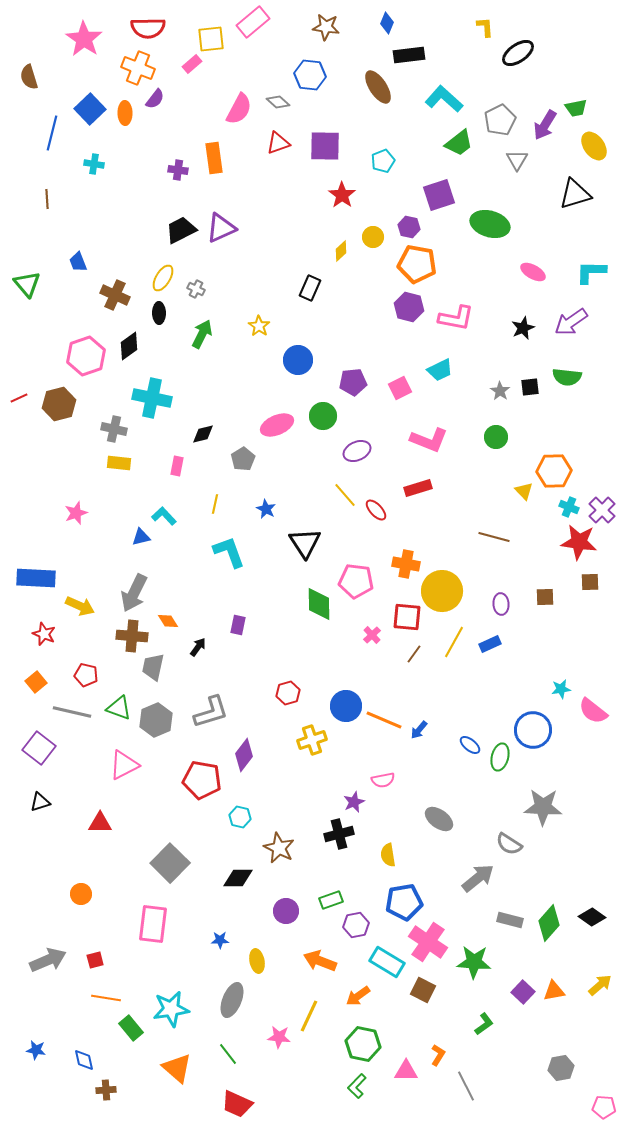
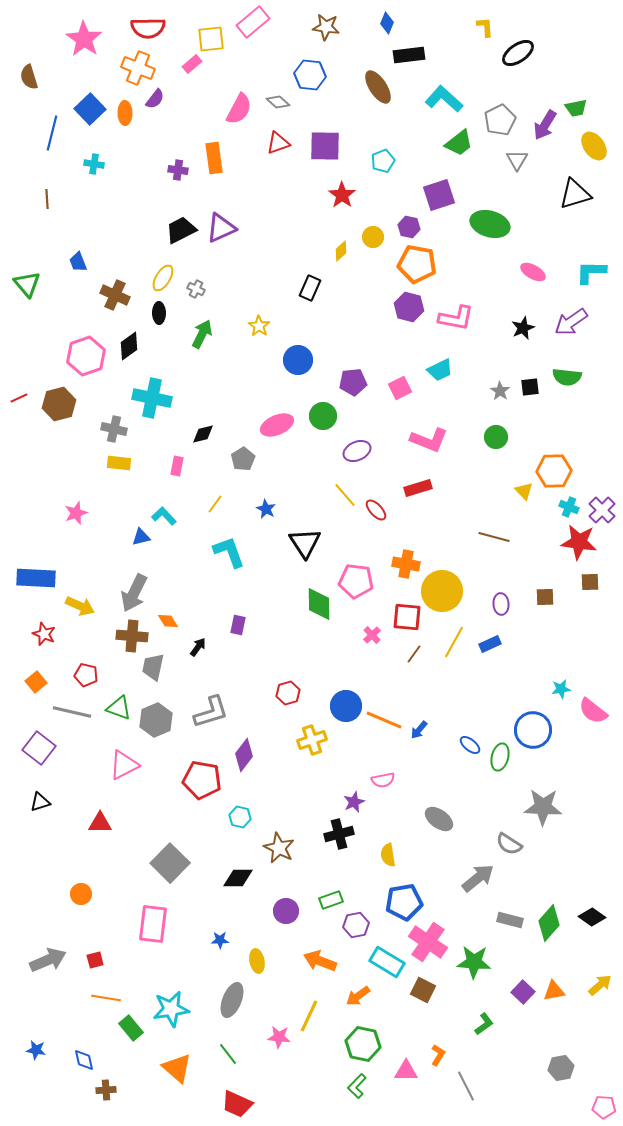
yellow line at (215, 504): rotated 24 degrees clockwise
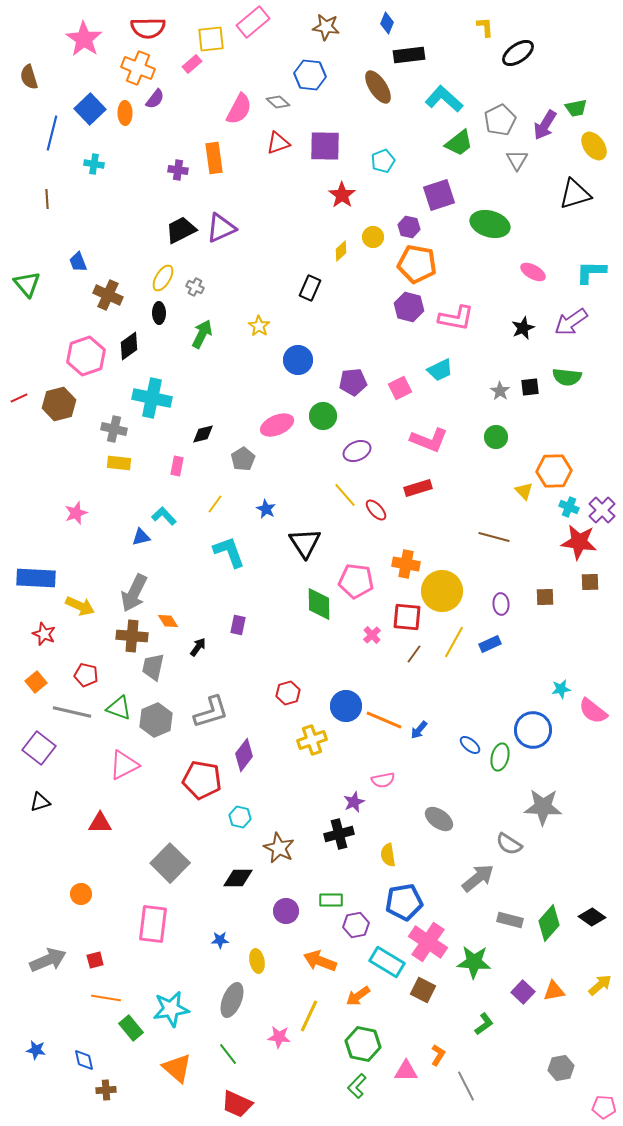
gray cross at (196, 289): moved 1 px left, 2 px up
brown cross at (115, 295): moved 7 px left
green rectangle at (331, 900): rotated 20 degrees clockwise
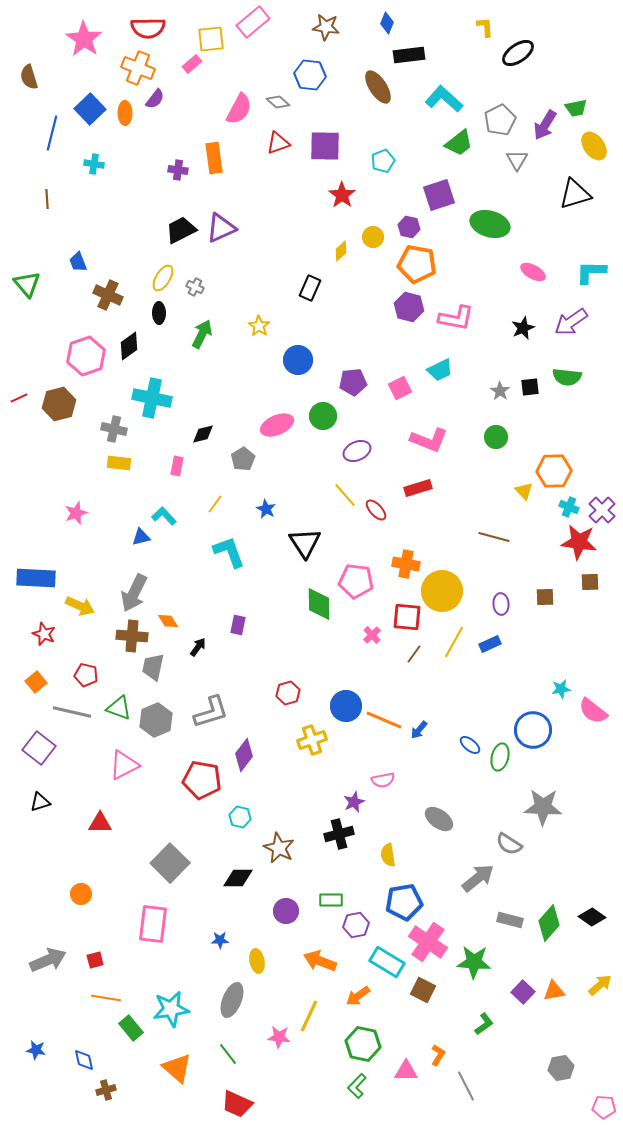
brown cross at (106, 1090): rotated 12 degrees counterclockwise
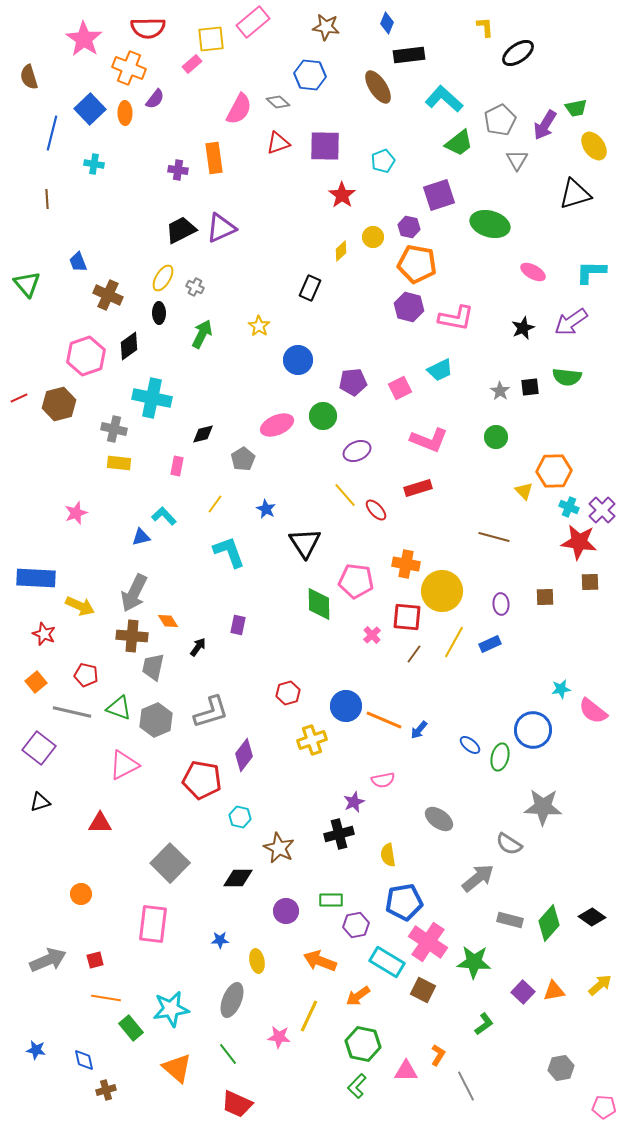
orange cross at (138, 68): moved 9 px left
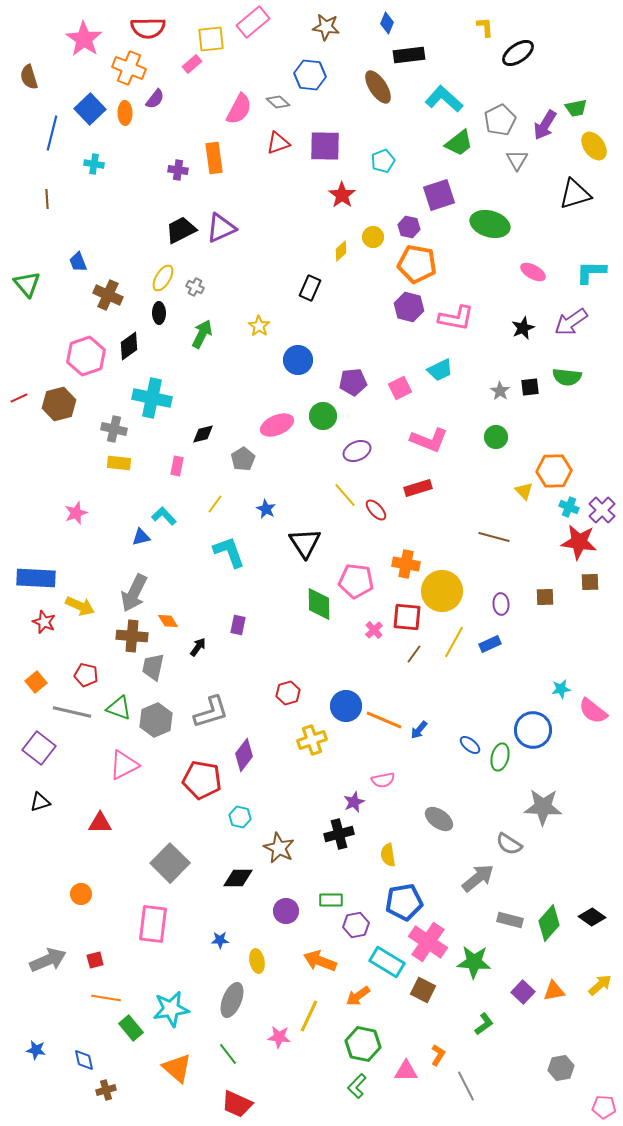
red star at (44, 634): moved 12 px up
pink cross at (372, 635): moved 2 px right, 5 px up
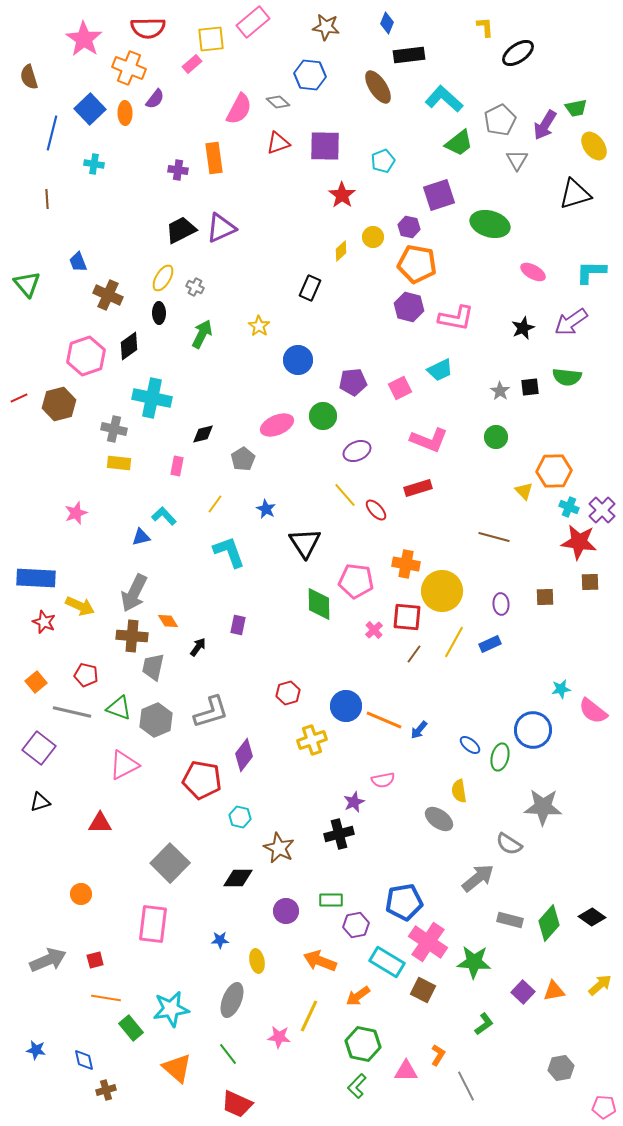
yellow semicircle at (388, 855): moved 71 px right, 64 px up
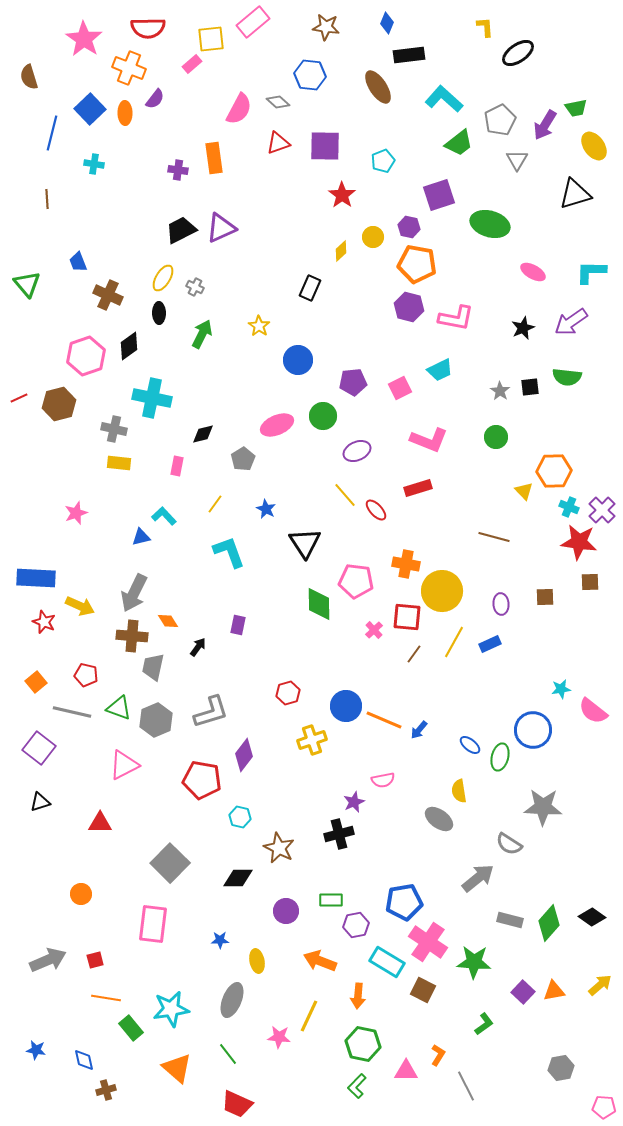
orange arrow at (358, 996): rotated 50 degrees counterclockwise
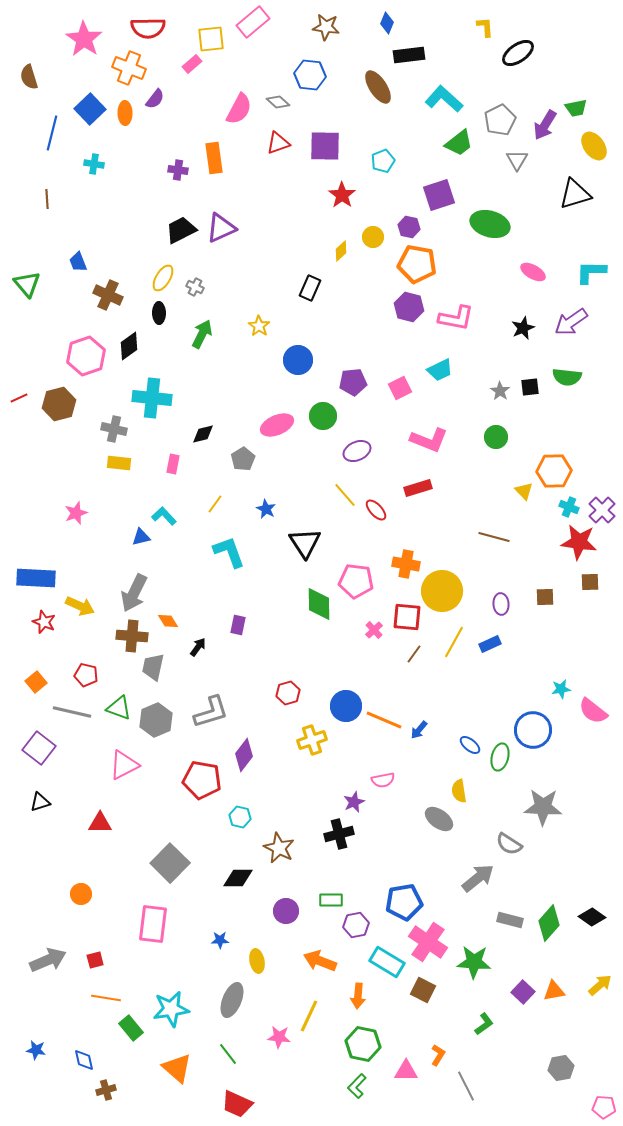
cyan cross at (152, 398): rotated 6 degrees counterclockwise
pink rectangle at (177, 466): moved 4 px left, 2 px up
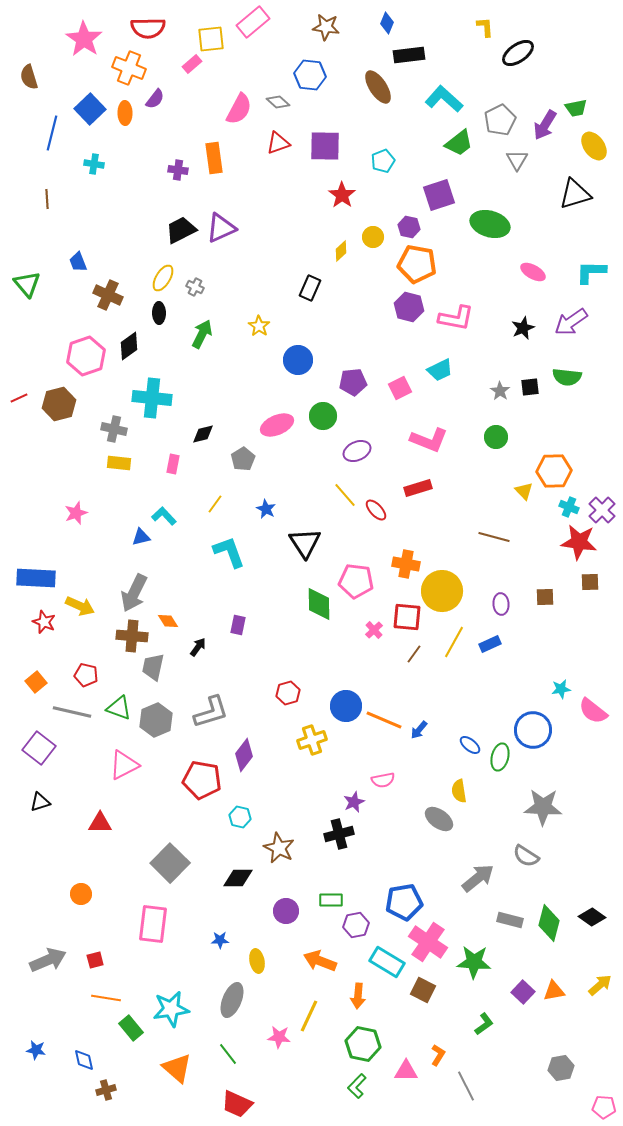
gray semicircle at (509, 844): moved 17 px right, 12 px down
green diamond at (549, 923): rotated 27 degrees counterclockwise
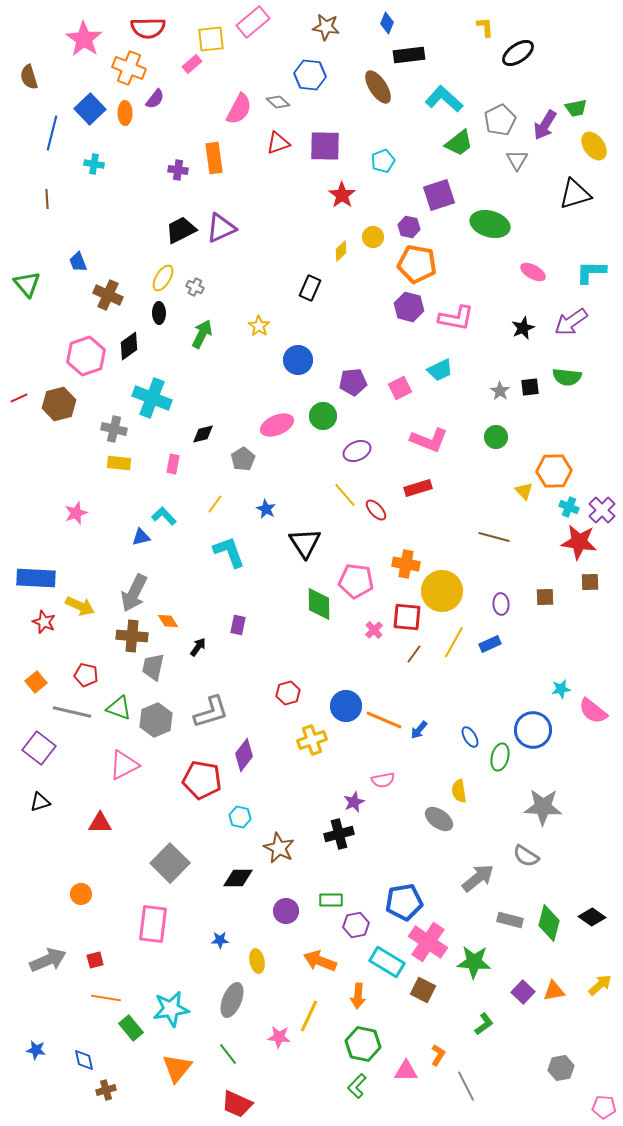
cyan cross at (152, 398): rotated 15 degrees clockwise
blue ellipse at (470, 745): moved 8 px up; rotated 20 degrees clockwise
orange triangle at (177, 1068): rotated 28 degrees clockwise
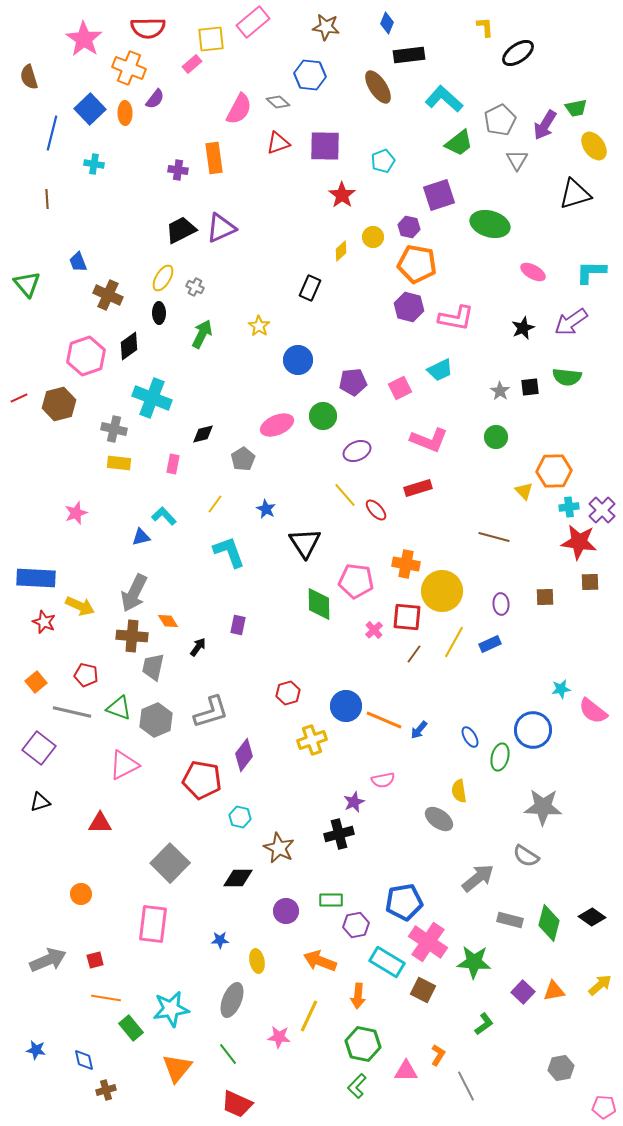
cyan cross at (569, 507): rotated 30 degrees counterclockwise
